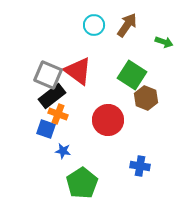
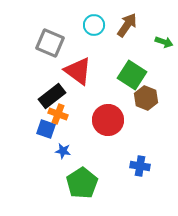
gray square: moved 2 px right, 32 px up
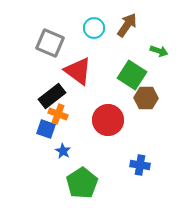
cyan circle: moved 3 px down
green arrow: moved 5 px left, 9 px down
brown hexagon: rotated 20 degrees counterclockwise
blue star: rotated 21 degrees clockwise
blue cross: moved 1 px up
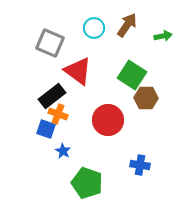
green arrow: moved 4 px right, 15 px up; rotated 30 degrees counterclockwise
green pentagon: moved 5 px right; rotated 20 degrees counterclockwise
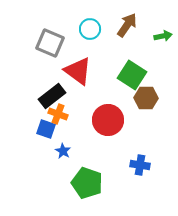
cyan circle: moved 4 px left, 1 px down
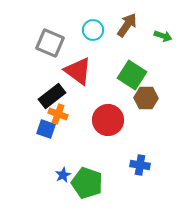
cyan circle: moved 3 px right, 1 px down
green arrow: rotated 30 degrees clockwise
blue star: moved 24 px down; rotated 14 degrees clockwise
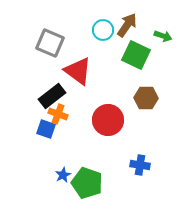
cyan circle: moved 10 px right
green square: moved 4 px right, 20 px up; rotated 8 degrees counterclockwise
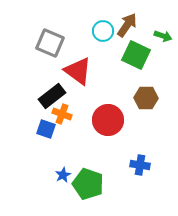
cyan circle: moved 1 px down
orange cross: moved 4 px right
green pentagon: moved 1 px right, 1 px down
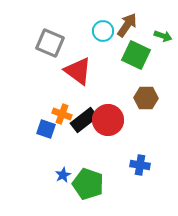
black rectangle: moved 32 px right, 24 px down
